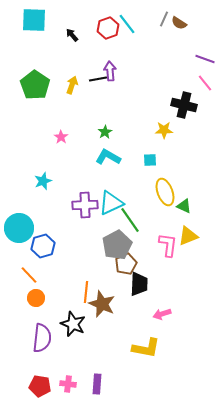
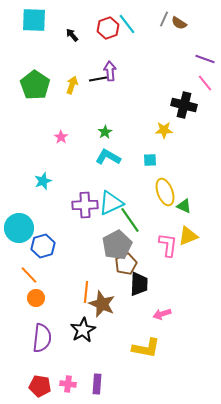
black star at (73, 324): moved 10 px right, 6 px down; rotated 20 degrees clockwise
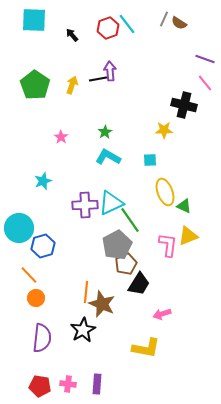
black trapezoid at (139, 284): rotated 30 degrees clockwise
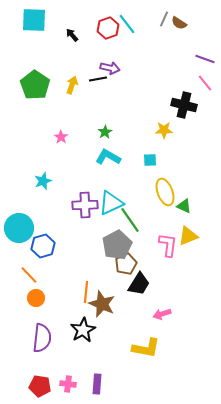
purple arrow at (110, 71): moved 3 px up; rotated 108 degrees clockwise
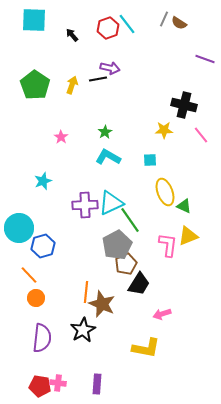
pink line at (205, 83): moved 4 px left, 52 px down
pink cross at (68, 384): moved 10 px left, 1 px up
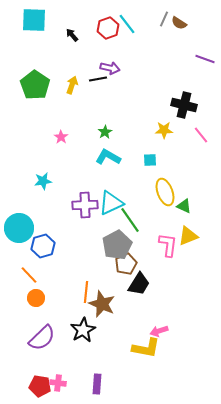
cyan star at (43, 181): rotated 12 degrees clockwise
pink arrow at (162, 314): moved 3 px left, 17 px down
purple semicircle at (42, 338): rotated 40 degrees clockwise
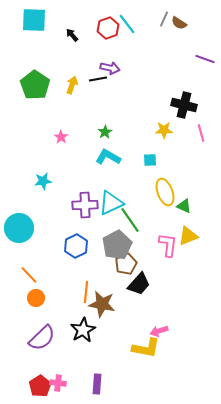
pink line at (201, 135): moved 2 px up; rotated 24 degrees clockwise
blue hexagon at (43, 246): moved 33 px right; rotated 10 degrees counterclockwise
black trapezoid at (139, 284): rotated 10 degrees clockwise
brown star at (102, 304): rotated 12 degrees counterclockwise
red pentagon at (40, 386): rotated 30 degrees clockwise
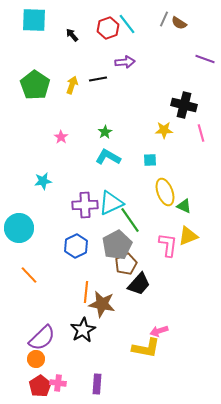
purple arrow at (110, 68): moved 15 px right, 6 px up; rotated 18 degrees counterclockwise
orange circle at (36, 298): moved 61 px down
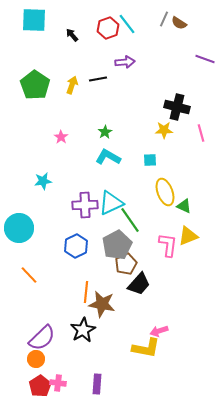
black cross at (184, 105): moved 7 px left, 2 px down
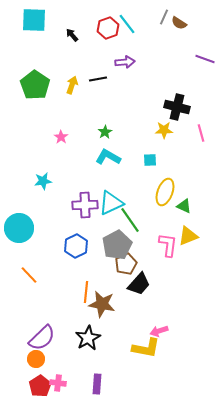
gray line at (164, 19): moved 2 px up
yellow ellipse at (165, 192): rotated 40 degrees clockwise
black star at (83, 330): moved 5 px right, 8 px down
